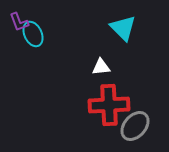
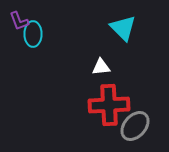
purple L-shape: moved 1 px up
cyan ellipse: rotated 25 degrees clockwise
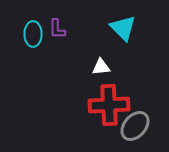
purple L-shape: moved 38 px right, 8 px down; rotated 20 degrees clockwise
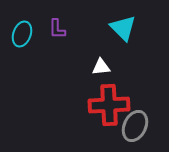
cyan ellipse: moved 11 px left; rotated 20 degrees clockwise
gray ellipse: rotated 16 degrees counterclockwise
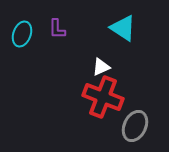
cyan triangle: rotated 12 degrees counterclockwise
white triangle: rotated 18 degrees counterclockwise
red cross: moved 6 px left, 8 px up; rotated 24 degrees clockwise
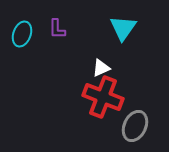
cyan triangle: rotated 32 degrees clockwise
white triangle: moved 1 px down
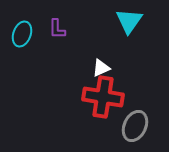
cyan triangle: moved 6 px right, 7 px up
red cross: rotated 12 degrees counterclockwise
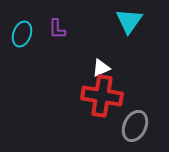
red cross: moved 1 px left, 1 px up
